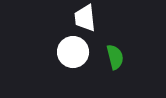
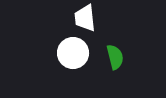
white circle: moved 1 px down
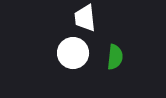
green semicircle: rotated 20 degrees clockwise
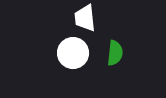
green semicircle: moved 4 px up
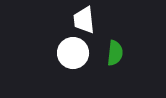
white trapezoid: moved 1 px left, 2 px down
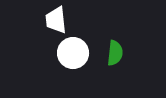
white trapezoid: moved 28 px left
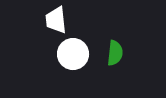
white circle: moved 1 px down
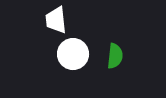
green semicircle: moved 3 px down
